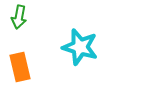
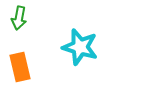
green arrow: moved 1 px down
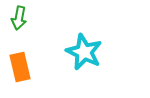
cyan star: moved 4 px right, 5 px down; rotated 9 degrees clockwise
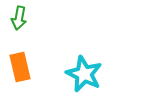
cyan star: moved 22 px down
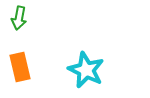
cyan star: moved 2 px right, 4 px up
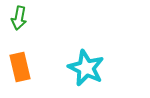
cyan star: moved 2 px up
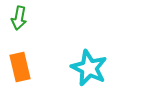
cyan star: moved 3 px right
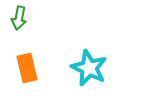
orange rectangle: moved 7 px right, 1 px down
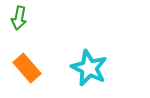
orange rectangle: rotated 28 degrees counterclockwise
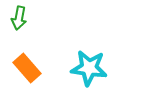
cyan star: rotated 18 degrees counterclockwise
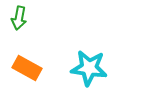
orange rectangle: rotated 20 degrees counterclockwise
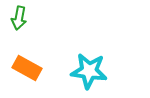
cyan star: moved 3 px down
